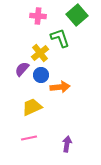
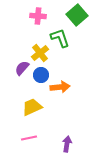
purple semicircle: moved 1 px up
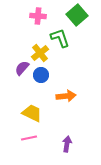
orange arrow: moved 6 px right, 9 px down
yellow trapezoid: moved 6 px down; rotated 50 degrees clockwise
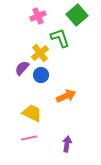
pink cross: rotated 28 degrees counterclockwise
orange arrow: rotated 18 degrees counterclockwise
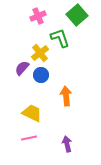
orange arrow: rotated 72 degrees counterclockwise
purple arrow: rotated 21 degrees counterclockwise
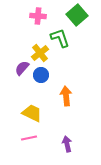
pink cross: rotated 28 degrees clockwise
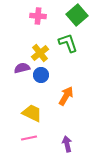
green L-shape: moved 8 px right, 5 px down
purple semicircle: rotated 35 degrees clockwise
orange arrow: rotated 36 degrees clockwise
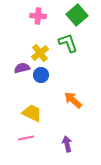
orange arrow: moved 7 px right, 4 px down; rotated 78 degrees counterclockwise
pink line: moved 3 px left
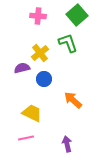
blue circle: moved 3 px right, 4 px down
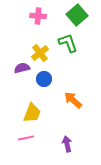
yellow trapezoid: rotated 85 degrees clockwise
